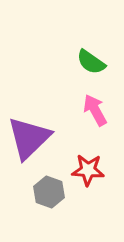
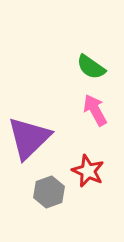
green semicircle: moved 5 px down
red star: moved 1 px down; rotated 20 degrees clockwise
gray hexagon: rotated 20 degrees clockwise
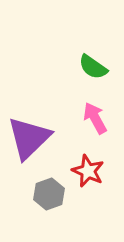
green semicircle: moved 2 px right
pink arrow: moved 8 px down
gray hexagon: moved 2 px down
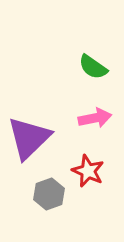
pink arrow: rotated 108 degrees clockwise
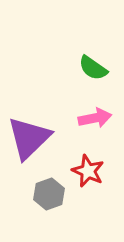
green semicircle: moved 1 px down
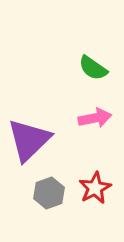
purple triangle: moved 2 px down
red star: moved 7 px right, 17 px down; rotated 20 degrees clockwise
gray hexagon: moved 1 px up
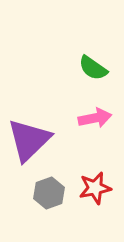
red star: rotated 16 degrees clockwise
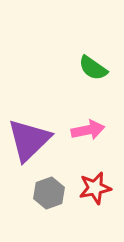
pink arrow: moved 7 px left, 12 px down
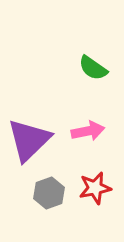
pink arrow: moved 1 px down
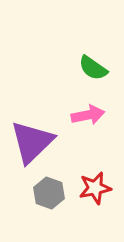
pink arrow: moved 16 px up
purple triangle: moved 3 px right, 2 px down
gray hexagon: rotated 20 degrees counterclockwise
